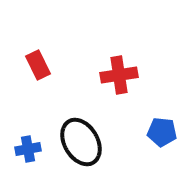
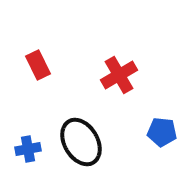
red cross: rotated 21 degrees counterclockwise
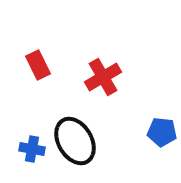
red cross: moved 16 px left, 2 px down
black ellipse: moved 6 px left, 1 px up
blue cross: moved 4 px right; rotated 20 degrees clockwise
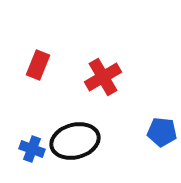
red rectangle: rotated 48 degrees clockwise
black ellipse: rotated 75 degrees counterclockwise
blue cross: rotated 10 degrees clockwise
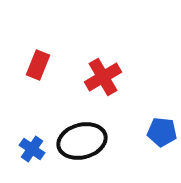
black ellipse: moved 7 px right
blue cross: rotated 15 degrees clockwise
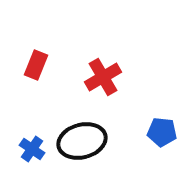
red rectangle: moved 2 px left
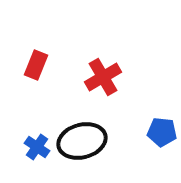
blue cross: moved 5 px right, 2 px up
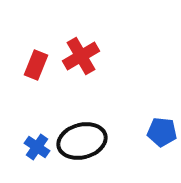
red cross: moved 22 px left, 21 px up
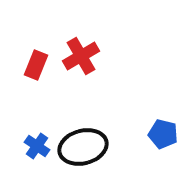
blue pentagon: moved 1 px right, 2 px down; rotated 8 degrees clockwise
black ellipse: moved 1 px right, 6 px down
blue cross: moved 1 px up
